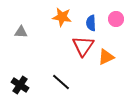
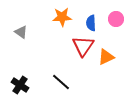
orange star: rotated 12 degrees counterclockwise
gray triangle: rotated 32 degrees clockwise
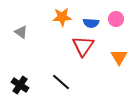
blue semicircle: rotated 84 degrees counterclockwise
orange triangle: moved 13 px right; rotated 36 degrees counterclockwise
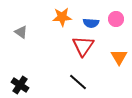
black line: moved 17 px right
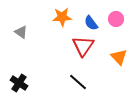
blue semicircle: rotated 49 degrees clockwise
orange triangle: rotated 12 degrees counterclockwise
black cross: moved 1 px left, 2 px up
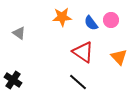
pink circle: moved 5 px left, 1 px down
gray triangle: moved 2 px left, 1 px down
red triangle: moved 6 px down; rotated 30 degrees counterclockwise
black cross: moved 6 px left, 3 px up
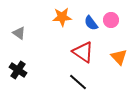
black cross: moved 5 px right, 10 px up
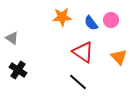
gray triangle: moved 7 px left, 5 px down
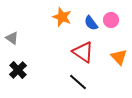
orange star: rotated 24 degrees clockwise
black cross: rotated 12 degrees clockwise
